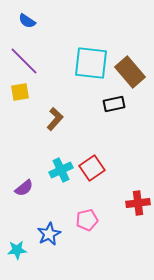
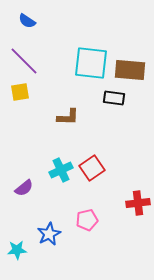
brown rectangle: moved 2 px up; rotated 44 degrees counterclockwise
black rectangle: moved 6 px up; rotated 20 degrees clockwise
brown L-shape: moved 13 px right, 2 px up; rotated 50 degrees clockwise
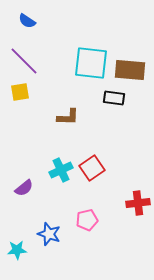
blue star: rotated 25 degrees counterclockwise
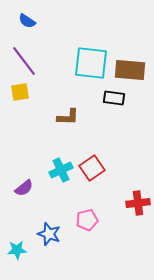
purple line: rotated 8 degrees clockwise
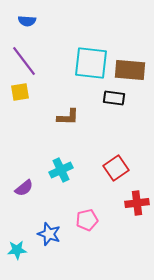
blue semicircle: rotated 30 degrees counterclockwise
red square: moved 24 px right
red cross: moved 1 px left
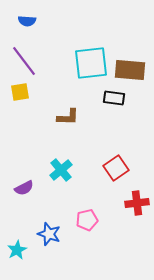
cyan square: rotated 12 degrees counterclockwise
cyan cross: rotated 15 degrees counterclockwise
purple semicircle: rotated 12 degrees clockwise
cyan star: rotated 24 degrees counterclockwise
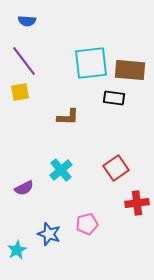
pink pentagon: moved 4 px down
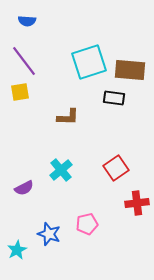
cyan square: moved 2 px left, 1 px up; rotated 12 degrees counterclockwise
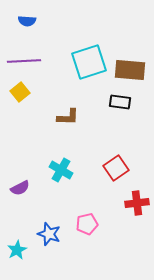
purple line: rotated 56 degrees counterclockwise
yellow square: rotated 30 degrees counterclockwise
black rectangle: moved 6 px right, 4 px down
cyan cross: rotated 20 degrees counterclockwise
purple semicircle: moved 4 px left
